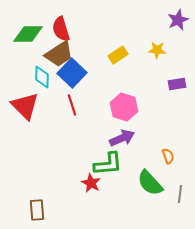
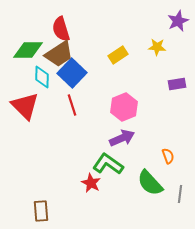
purple star: moved 1 px down
green diamond: moved 16 px down
yellow star: moved 3 px up
pink hexagon: rotated 20 degrees clockwise
green L-shape: rotated 140 degrees counterclockwise
brown rectangle: moved 4 px right, 1 px down
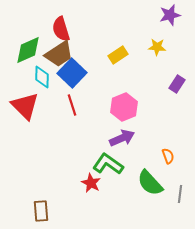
purple star: moved 8 px left, 6 px up; rotated 10 degrees clockwise
green diamond: rotated 24 degrees counterclockwise
purple rectangle: rotated 48 degrees counterclockwise
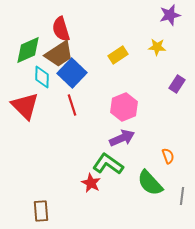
gray line: moved 2 px right, 2 px down
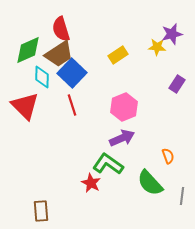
purple star: moved 2 px right, 19 px down
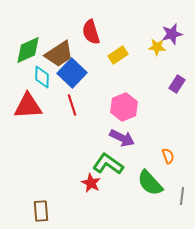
red semicircle: moved 30 px right, 3 px down
red triangle: moved 3 px right; rotated 48 degrees counterclockwise
purple arrow: rotated 50 degrees clockwise
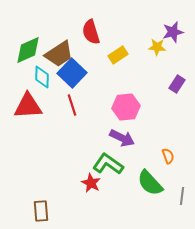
purple star: moved 1 px right, 2 px up
pink hexagon: moved 2 px right; rotated 16 degrees clockwise
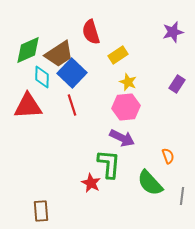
yellow star: moved 29 px left, 35 px down; rotated 18 degrees clockwise
green L-shape: moved 1 px right; rotated 60 degrees clockwise
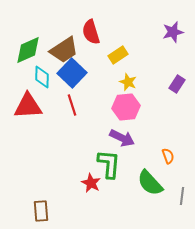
brown trapezoid: moved 5 px right, 4 px up
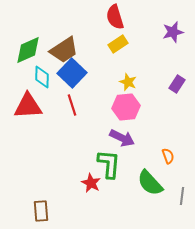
red semicircle: moved 24 px right, 15 px up
yellow rectangle: moved 11 px up
